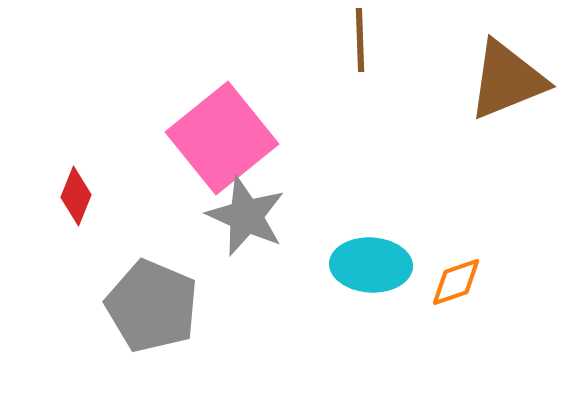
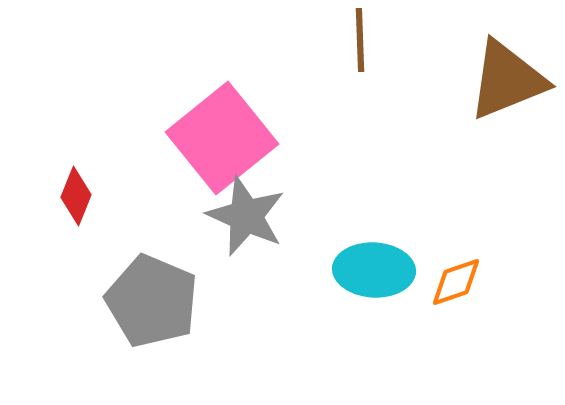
cyan ellipse: moved 3 px right, 5 px down
gray pentagon: moved 5 px up
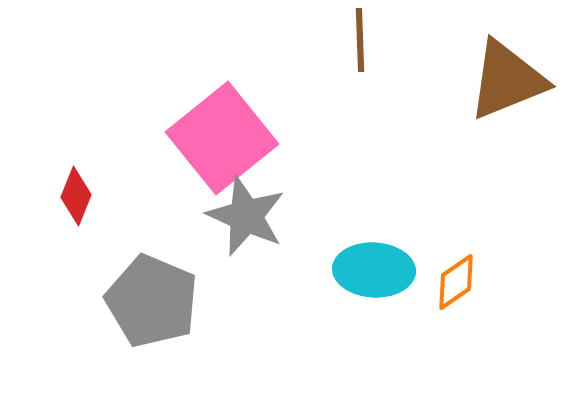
orange diamond: rotated 16 degrees counterclockwise
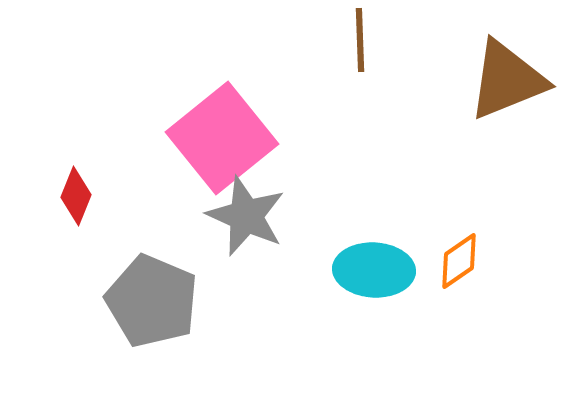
orange diamond: moved 3 px right, 21 px up
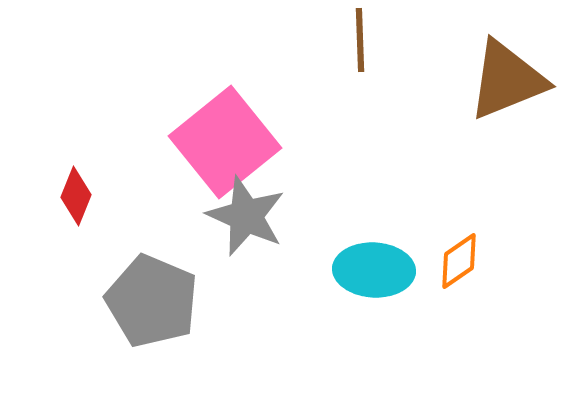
pink square: moved 3 px right, 4 px down
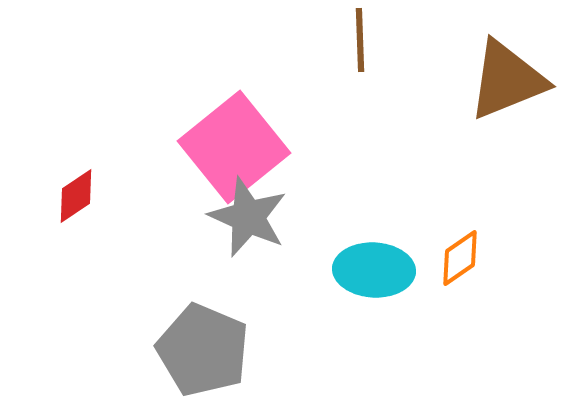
pink square: moved 9 px right, 5 px down
red diamond: rotated 34 degrees clockwise
gray star: moved 2 px right, 1 px down
orange diamond: moved 1 px right, 3 px up
gray pentagon: moved 51 px right, 49 px down
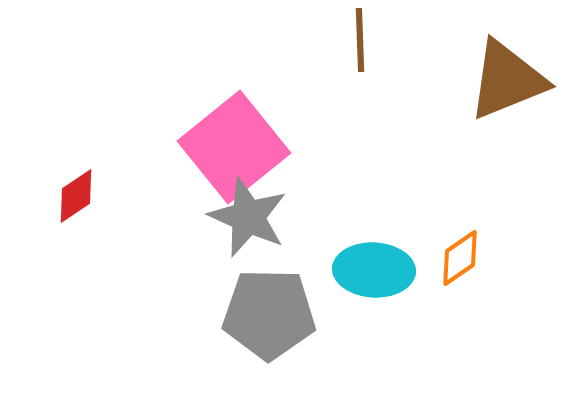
gray pentagon: moved 66 px right, 36 px up; rotated 22 degrees counterclockwise
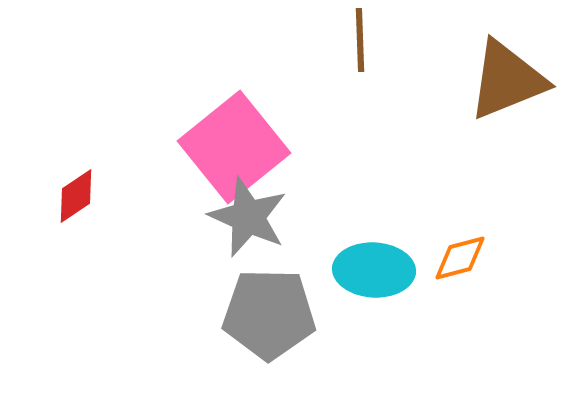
orange diamond: rotated 20 degrees clockwise
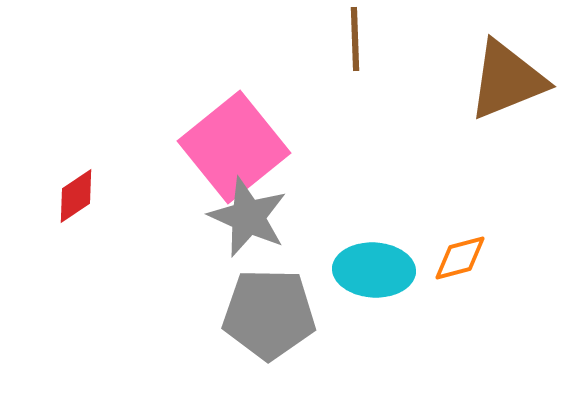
brown line: moved 5 px left, 1 px up
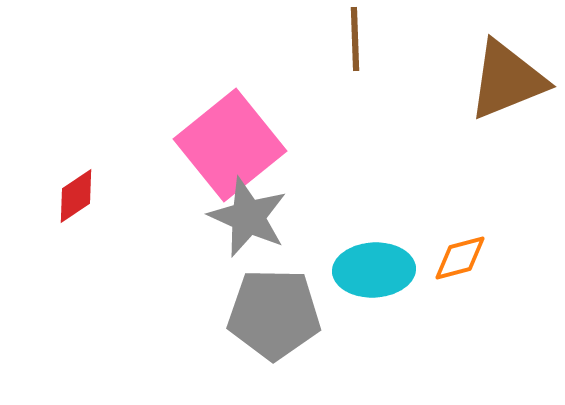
pink square: moved 4 px left, 2 px up
cyan ellipse: rotated 6 degrees counterclockwise
gray pentagon: moved 5 px right
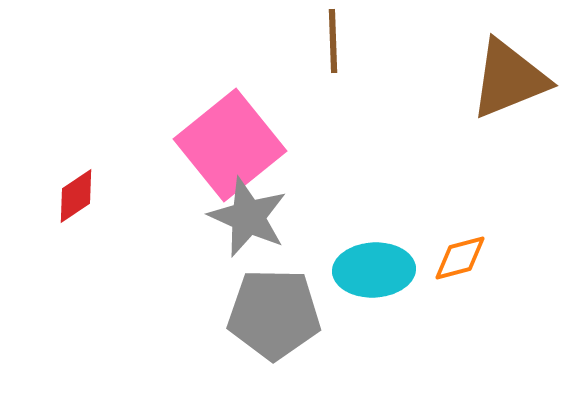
brown line: moved 22 px left, 2 px down
brown triangle: moved 2 px right, 1 px up
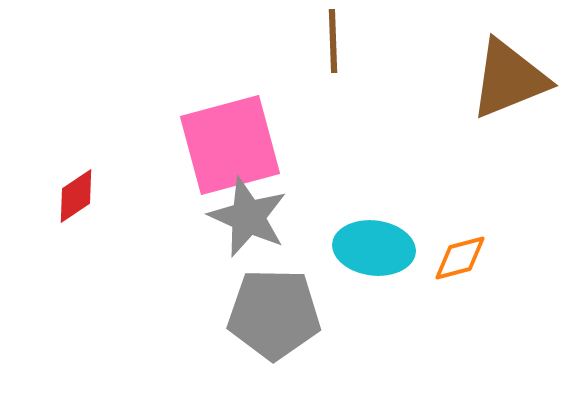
pink square: rotated 24 degrees clockwise
cyan ellipse: moved 22 px up; rotated 10 degrees clockwise
